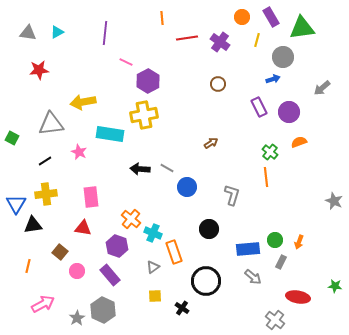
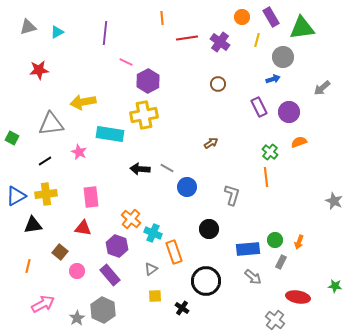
gray triangle at (28, 33): moved 6 px up; rotated 24 degrees counterclockwise
blue triangle at (16, 204): moved 8 px up; rotated 30 degrees clockwise
gray triangle at (153, 267): moved 2 px left, 2 px down
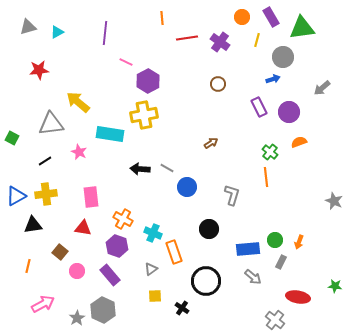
yellow arrow at (83, 102): moved 5 px left; rotated 50 degrees clockwise
orange cross at (131, 219): moved 8 px left; rotated 12 degrees counterclockwise
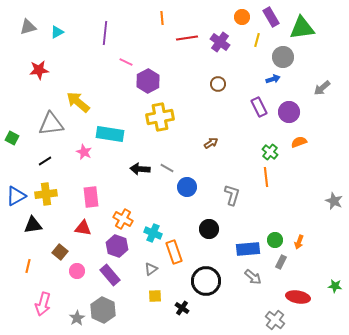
yellow cross at (144, 115): moved 16 px right, 2 px down
pink star at (79, 152): moved 5 px right
pink arrow at (43, 304): rotated 135 degrees clockwise
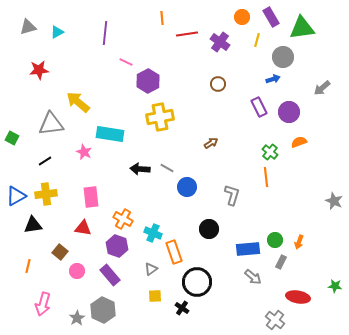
red line at (187, 38): moved 4 px up
black circle at (206, 281): moved 9 px left, 1 px down
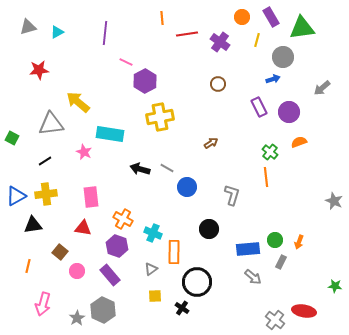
purple hexagon at (148, 81): moved 3 px left
black arrow at (140, 169): rotated 12 degrees clockwise
orange rectangle at (174, 252): rotated 20 degrees clockwise
red ellipse at (298, 297): moved 6 px right, 14 px down
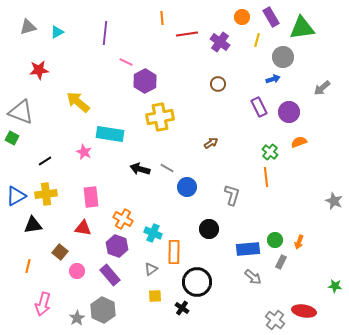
gray triangle at (51, 124): moved 30 px left, 12 px up; rotated 28 degrees clockwise
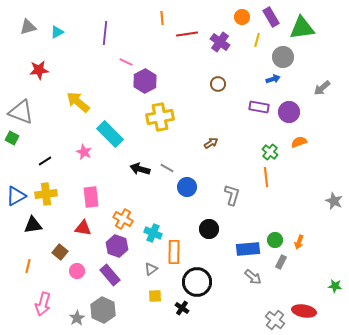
purple rectangle at (259, 107): rotated 54 degrees counterclockwise
cyan rectangle at (110, 134): rotated 36 degrees clockwise
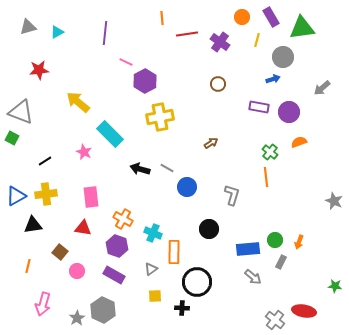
purple rectangle at (110, 275): moved 4 px right; rotated 20 degrees counterclockwise
black cross at (182, 308): rotated 32 degrees counterclockwise
